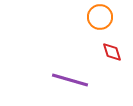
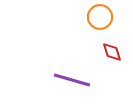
purple line: moved 2 px right
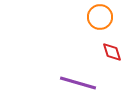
purple line: moved 6 px right, 3 px down
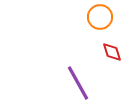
purple line: rotated 45 degrees clockwise
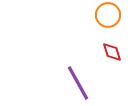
orange circle: moved 8 px right, 2 px up
